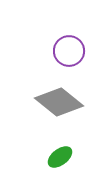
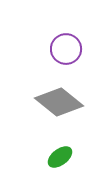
purple circle: moved 3 px left, 2 px up
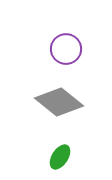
green ellipse: rotated 20 degrees counterclockwise
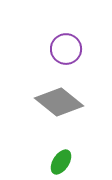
green ellipse: moved 1 px right, 5 px down
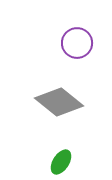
purple circle: moved 11 px right, 6 px up
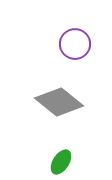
purple circle: moved 2 px left, 1 px down
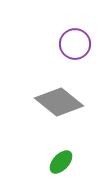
green ellipse: rotated 10 degrees clockwise
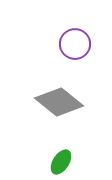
green ellipse: rotated 10 degrees counterclockwise
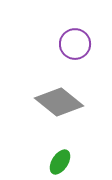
green ellipse: moved 1 px left
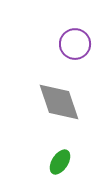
gray diamond: rotated 33 degrees clockwise
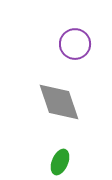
green ellipse: rotated 10 degrees counterclockwise
